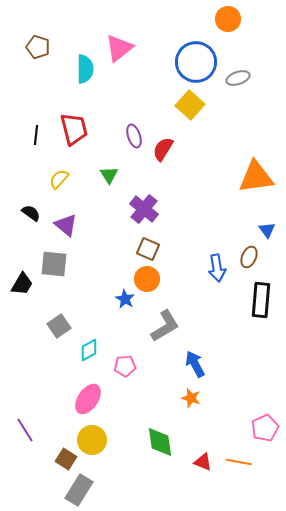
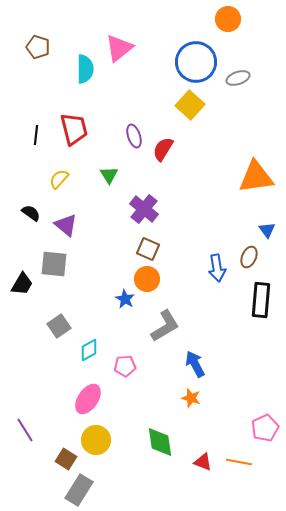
yellow circle at (92, 440): moved 4 px right
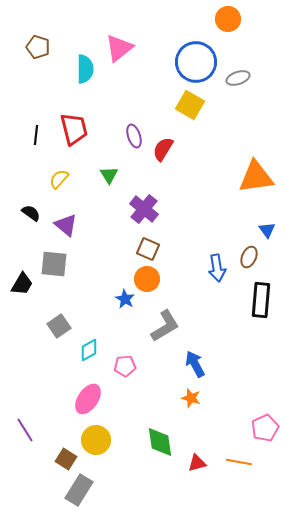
yellow square at (190, 105): rotated 12 degrees counterclockwise
red triangle at (203, 462): moved 6 px left, 1 px down; rotated 36 degrees counterclockwise
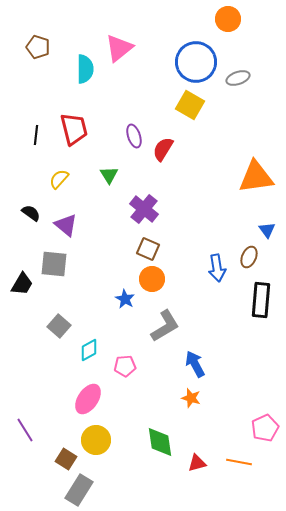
orange circle at (147, 279): moved 5 px right
gray square at (59, 326): rotated 15 degrees counterclockwise
